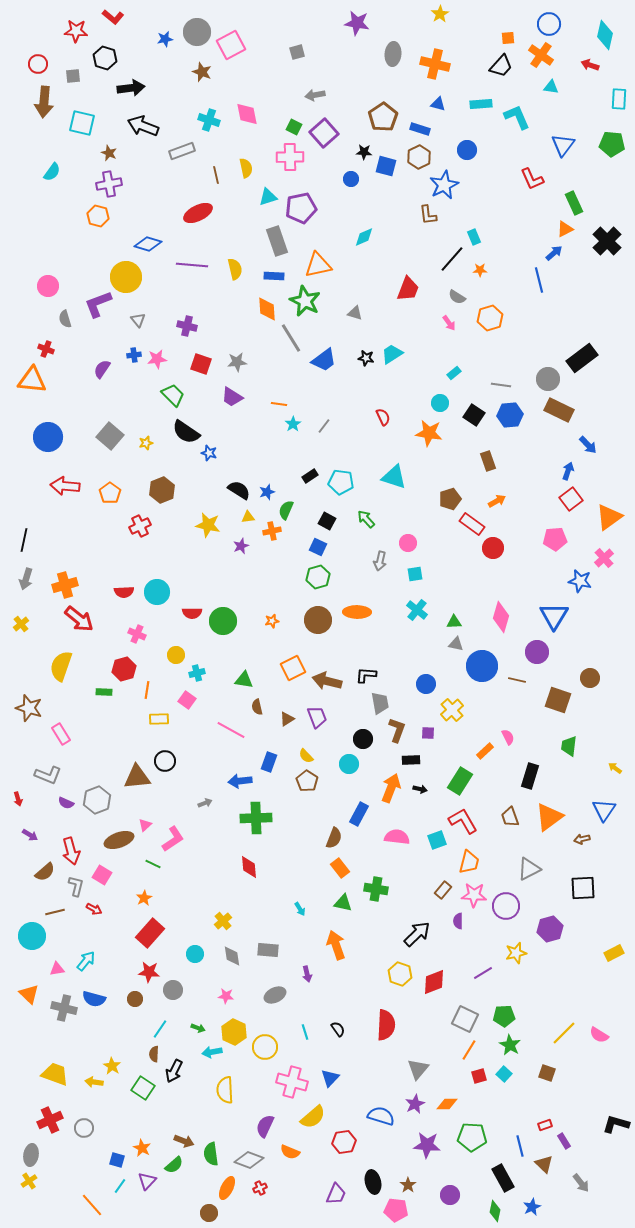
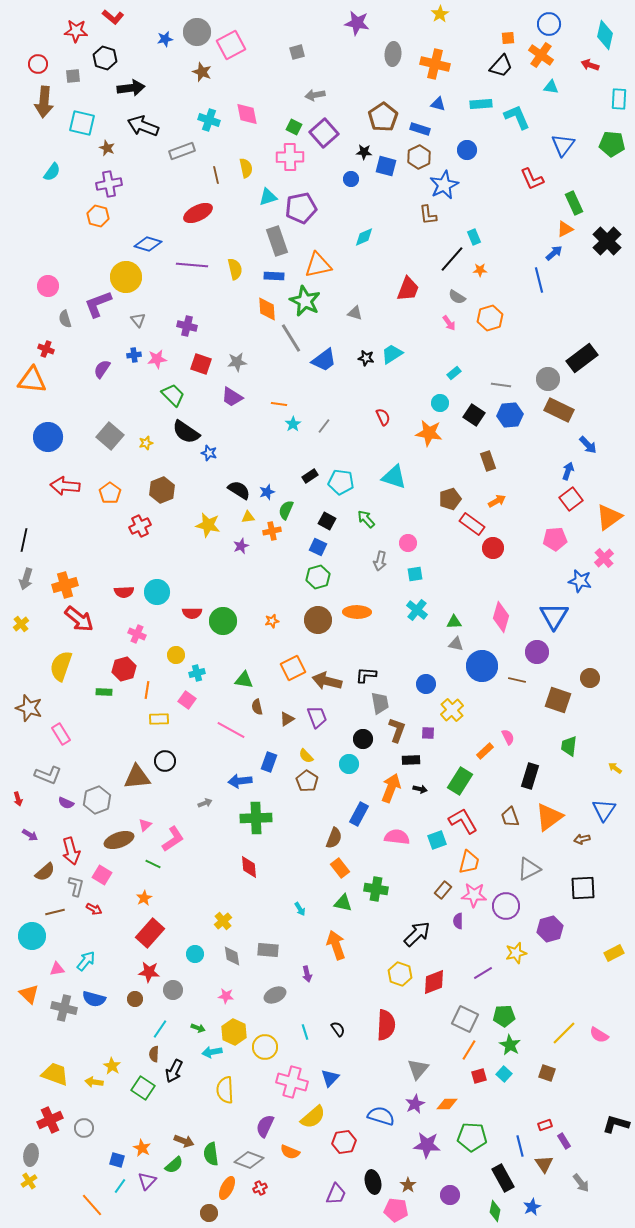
brown star at (109, 153): moved 2 px left, 5 px up
brown triangle at (544, 1164): rotated 12 degrees clockwise
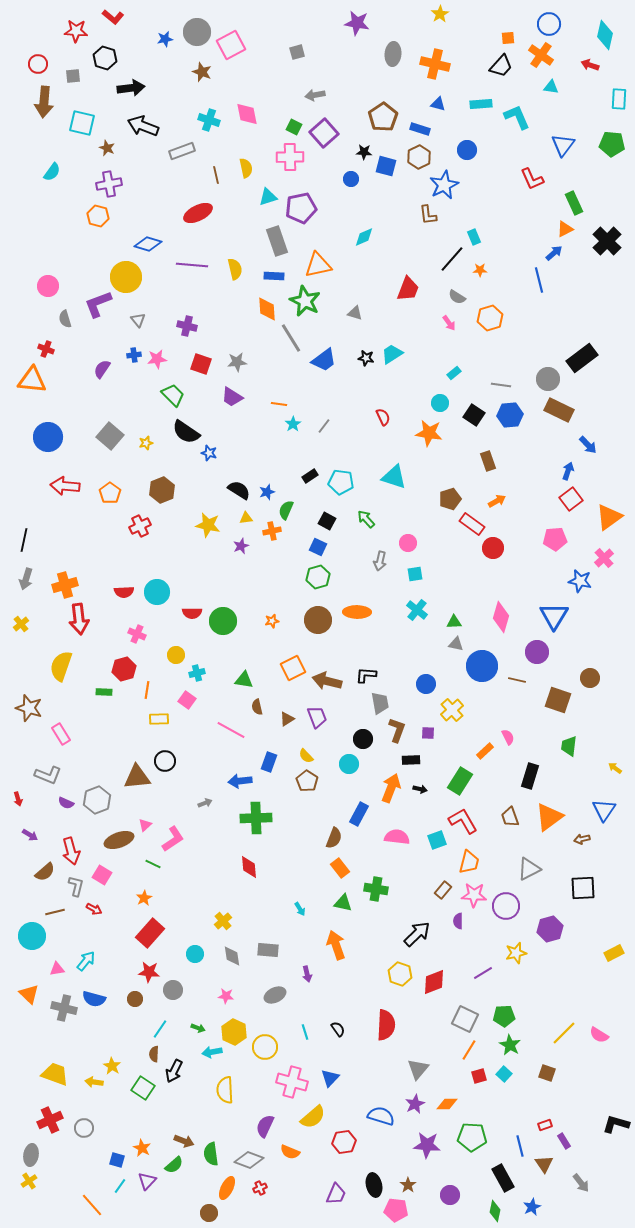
yellow triangle at (248, 517): moved 2 px left, 1 px down
red arrow at (79, 619): rotated 44 degrees clockwise
black ellipse at (373, 1182): moved 1 px right, 3 px down
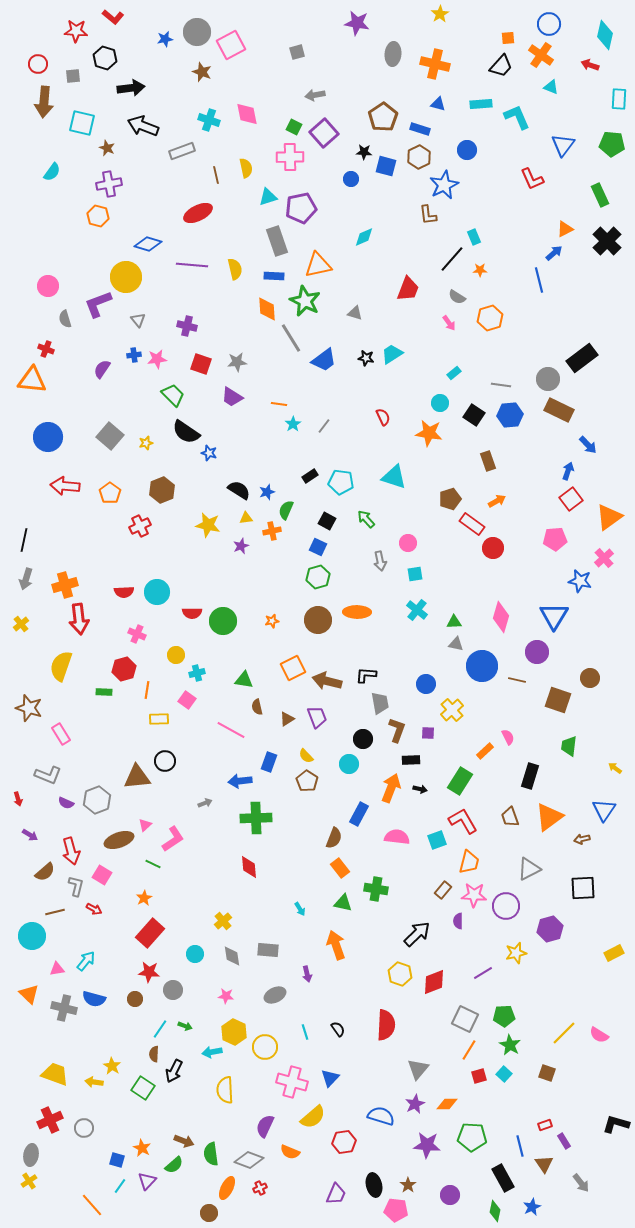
cyan triangle at (551, 87): rotated 14 degrees clockwise
green rectangle at (574, 203): moved 26 px right, 8 px up
gray arrow at (380, 561): rotated 24 degrees counterclockwise
green arrow at (198, 1028): moved 13 px left, 2 px up
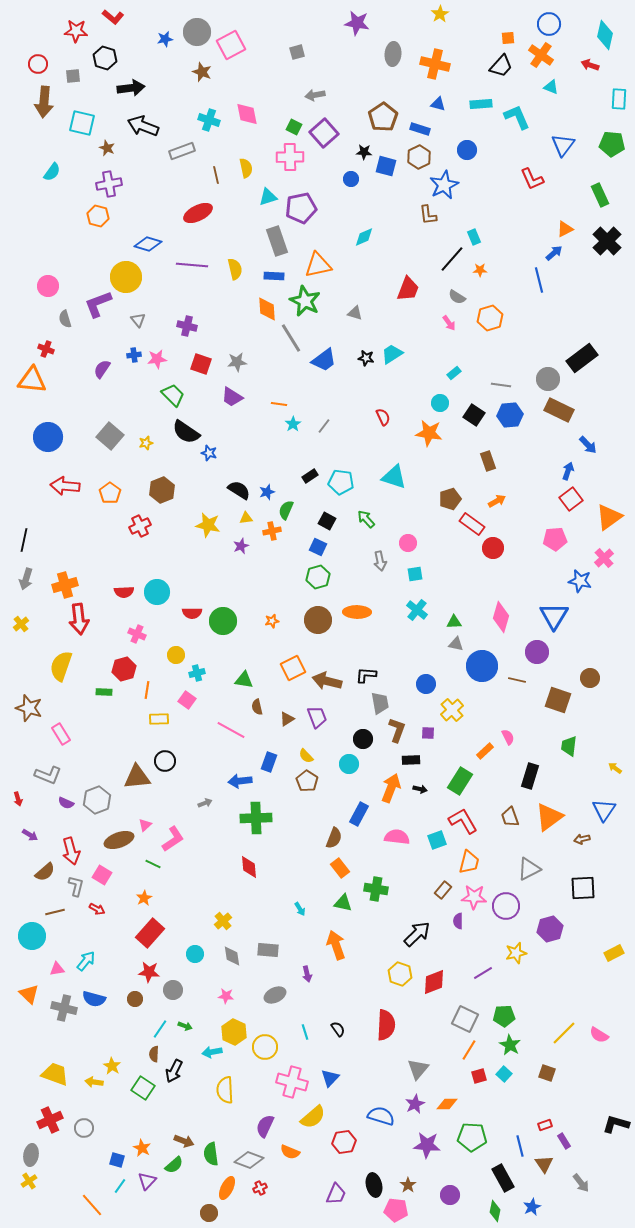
pink star at (474, 895): moved 2 px down
red arrow at (94, 909): moved 3 px right
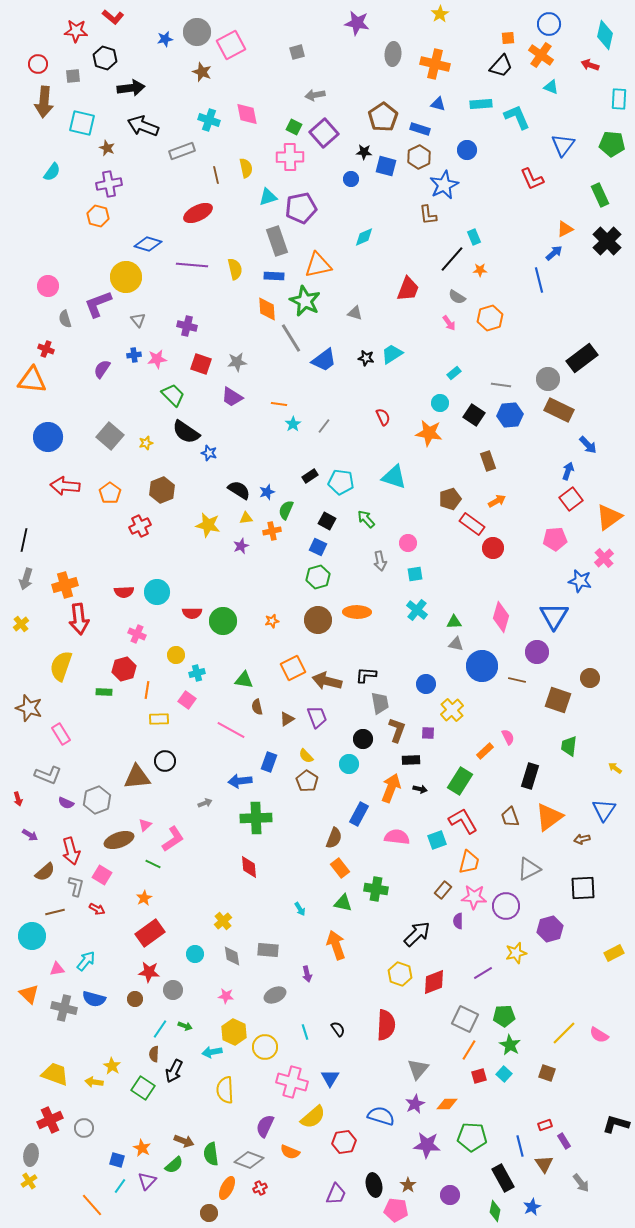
red rectangle at (150, 933): rotated 12 degrees clockwise
blue triangle at (330, 1078): rotated 12 degrees counterclockwise
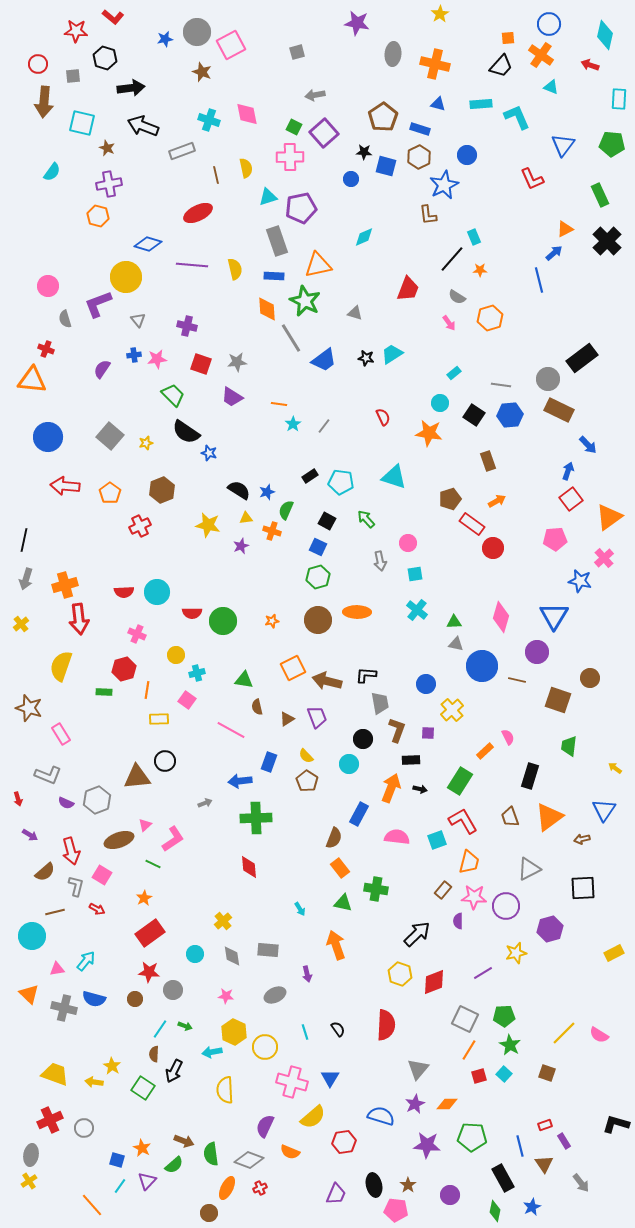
blue circle at (467, 150): moved 5 px down
orange cross at (272, 531): rotated 30 degrees clockwise
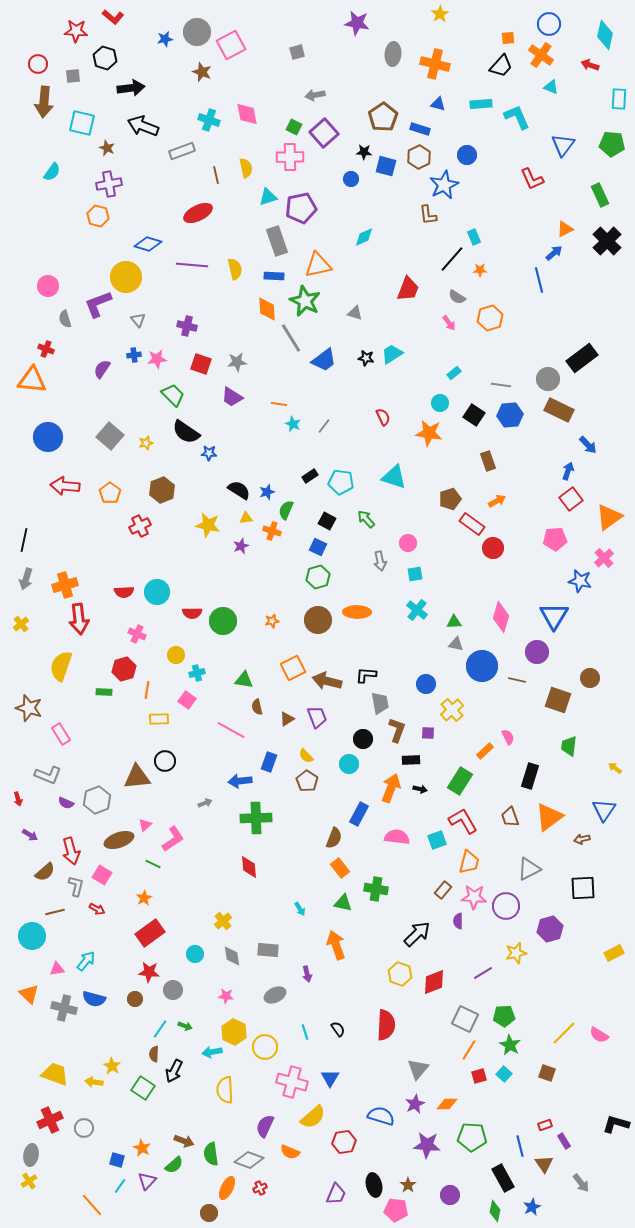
cyan star at (293, 424): rotated 14 degrees counterclockwise
blue star at (209, 453): rotated 14 degrees counterclockwise
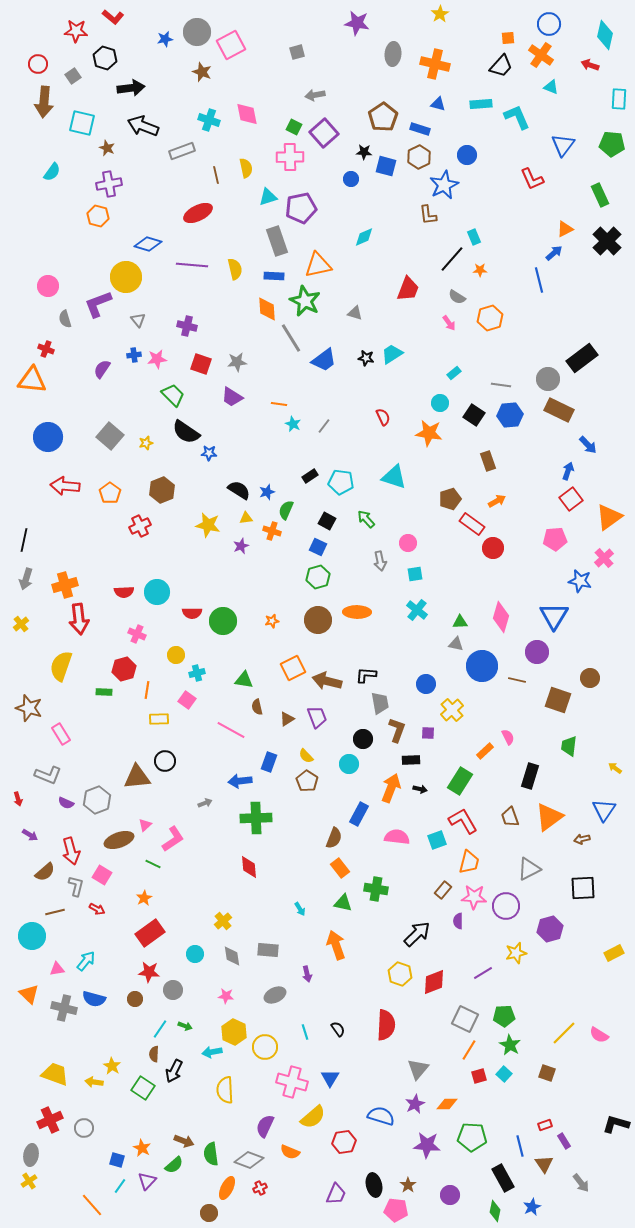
gray square at (73, 76): rotated 28 degrees counterclockwise
green triangle at (454, 622): moved 6 px right
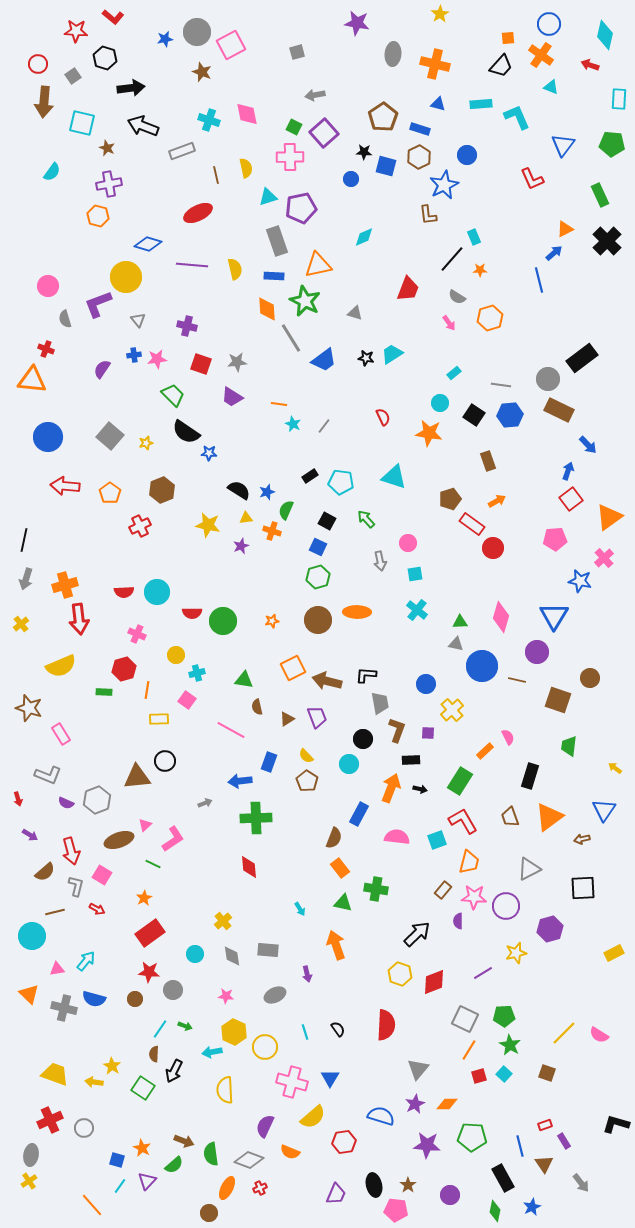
yellow semicircle at (61, 666): rotated 132 degrees counterclockwise
